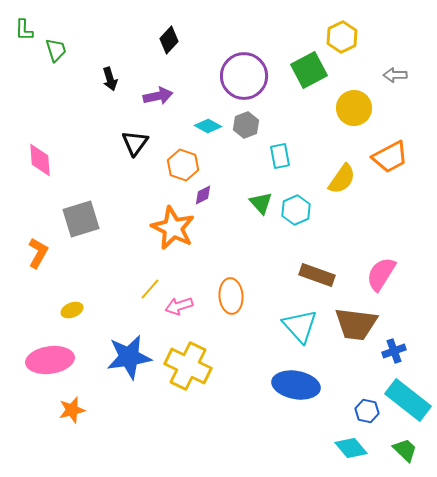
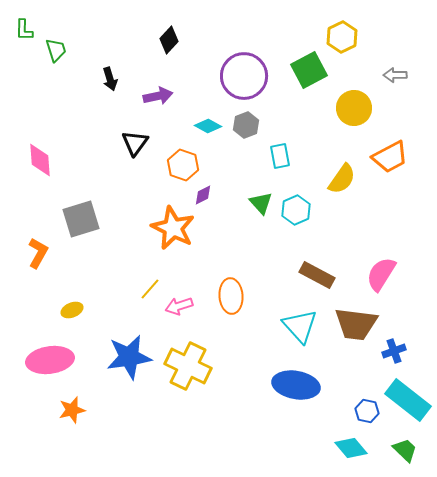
brown rectangle at (317, 275): rotated 8 degrees clockwise
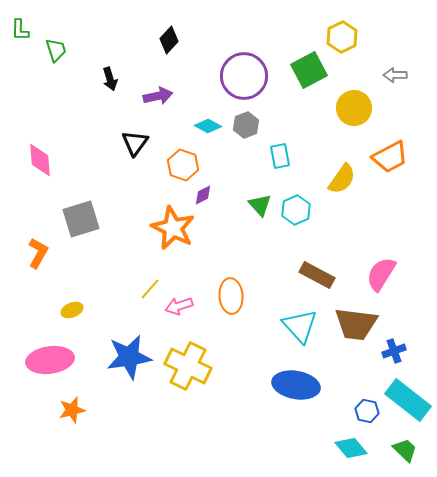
green L-shape at (24, 30): moved 4 px left
green triangle at (261, 203): moved 1 px left, 2 px down
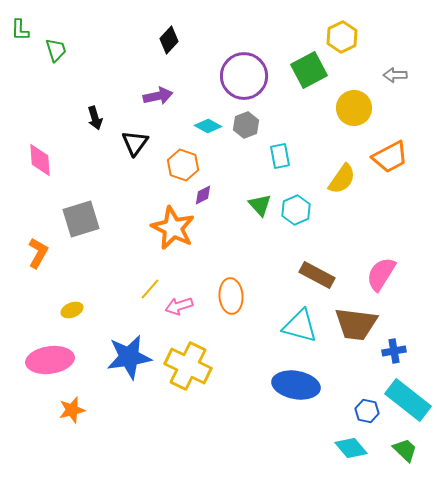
black arrow at (110, 79): moved 15 px left, 39 px down
cyan triangle at (300, 326): rotated 33 degrees counterclockwise
blue cross at (394, 351): rotated 10 degrees clockwise
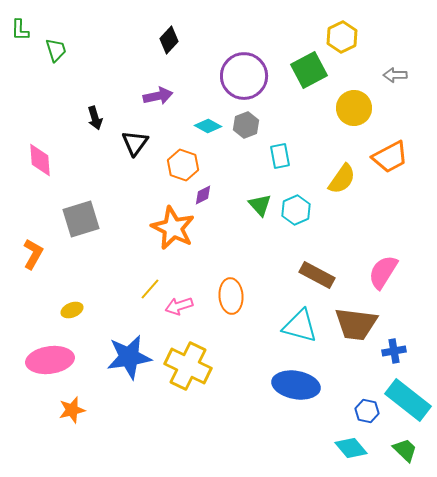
orange L-shape at (38, 253): moved 5 px left, 1 px down
pink semicircle at (381, 274): moved 2 px right, 2 px up
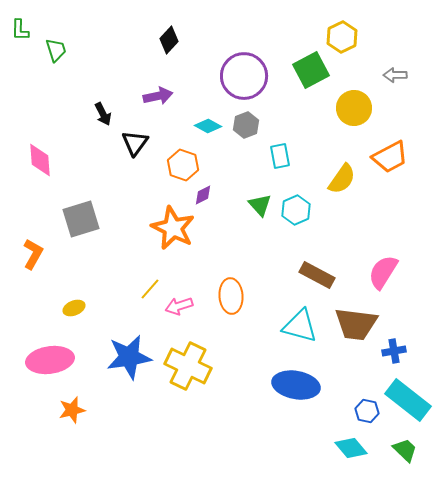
green square at (309, 70): moved 2 px right
black arrow at (95, 118): moved 8 px right, 4 px up; rotated 10 degrees counterclockwise
yellow ellipse at (72, 310): moved 2 px right, 2 px up
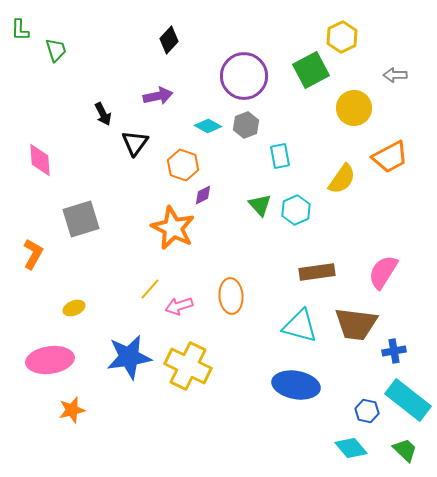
brown rectangle at (317, 275): moved 3 px up; rotated 36 degrees counterclockwise
